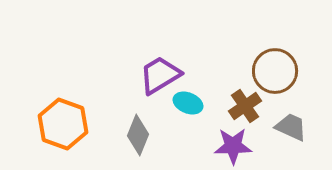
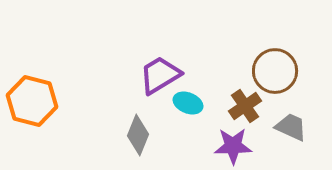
orange hexagon: moved 31 px left, 23 px up; rotated 6 degrees counterclockwise
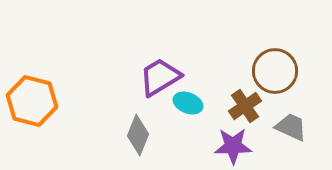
purple trapezoid: moved 2 px down
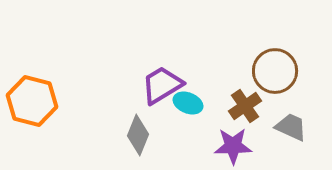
purple trapezoid: moved 2 px right, 8 px down
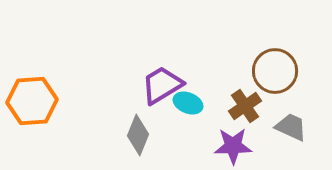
orange hexagon: rotated 18 degrees counterclockwise
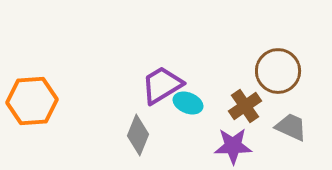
brown circle: moved 3 px right
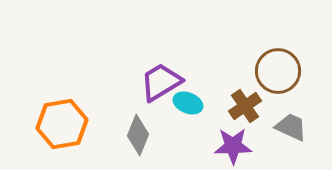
purple trapezoid: moved 1 px left, 3 px up
orange hexagon: moved 30 px right, 23 px down; rotated 6 degrees counterclockwise
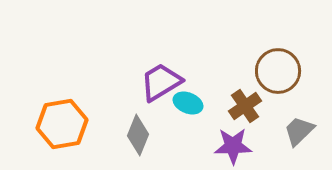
gray trapezoid: moved 8 px right, 4 px down; rotated 68 degrees counterclockwise
